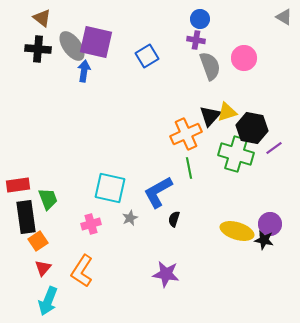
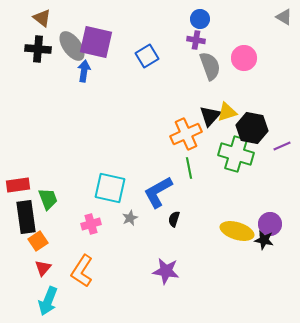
purple line: moved 8 px right, 2 px up; rotated 12 degrees clockwise
purple star: moved 3 px up
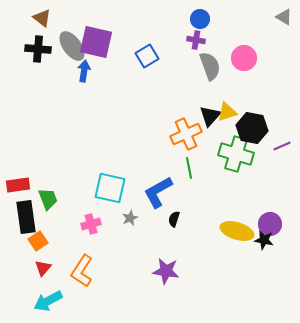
cyan arrow: rotated 40 degrees clockwise
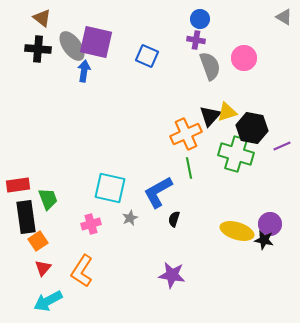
blue square: rotated 35 degrees counterclockwise
purple star: moved 6 px right, 4 px down
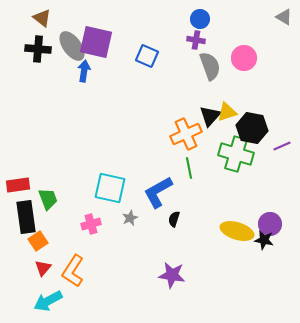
orange L-shape: moved 9 px left
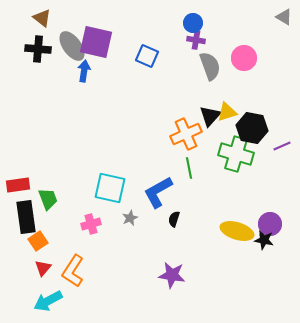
blue circle: moved 7 px left, 4 px down
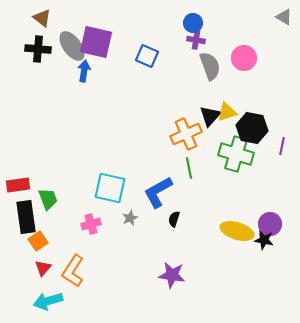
purple line: rotated 54 degrees counterclockwise
cyan arrow: rotated 12 degrees clockwise
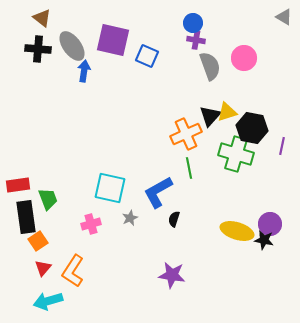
purple square: moved 17 px right, 2 px up
